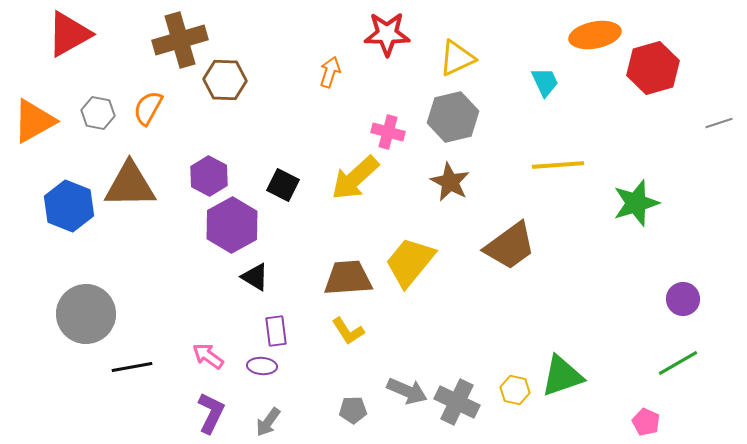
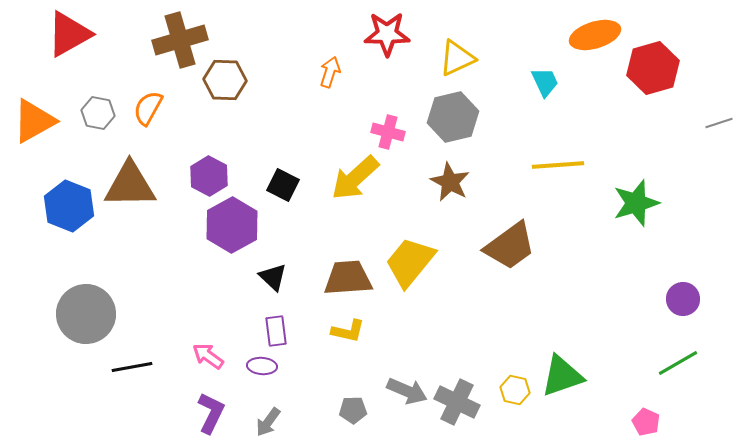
orange ellipse at (595, 35): rotated 6 degrees counterclockwise
black triangle at (255, 277): moved 18 px right; rotated 12 degrees clockwise
yellow L-shape at (348, 331): rotated 44 degrees counterclockwise
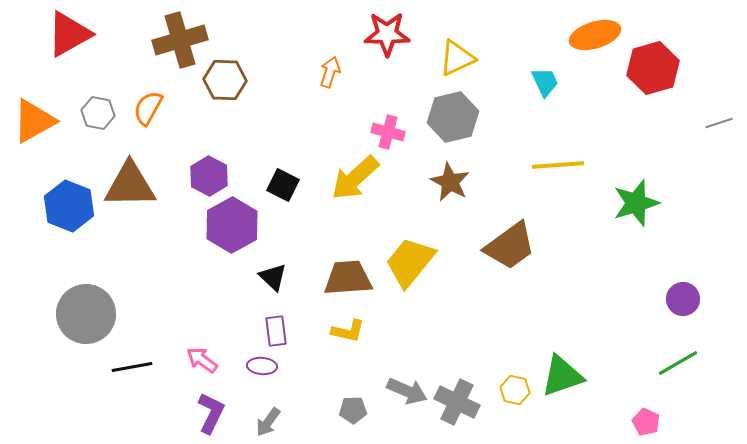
pink arrow at (208, 356): moved 6 px left, 4 px down
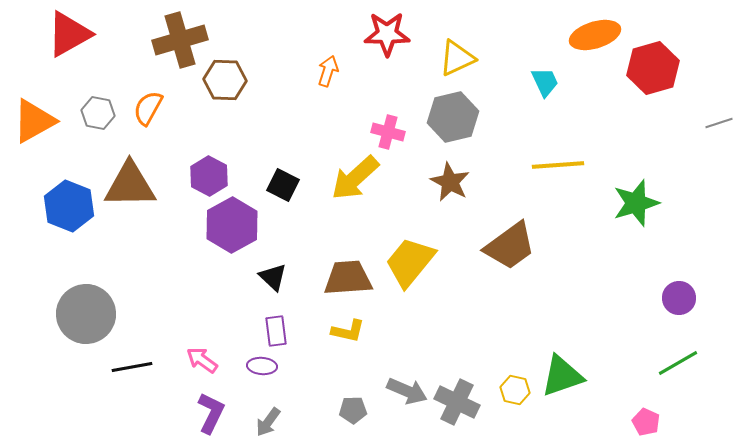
orange arrow at (330, 72): moved 2 px left, 1 px up
purple circle at (683, 299): moved 4 px left, 1 px up
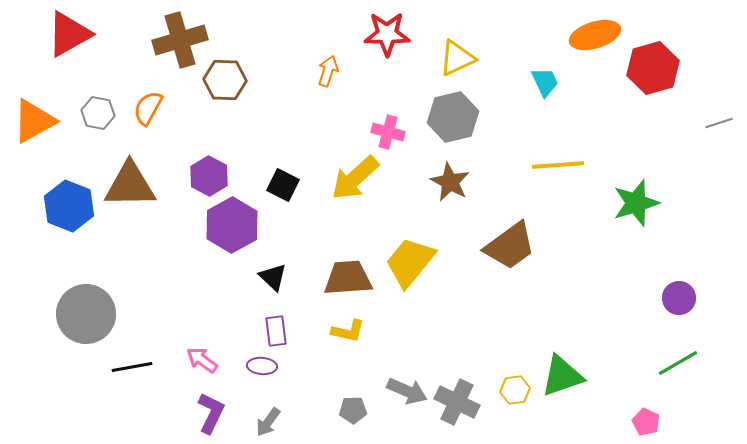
yellow hexagon at (515, 390): rotated 20 degrees counterclockwise
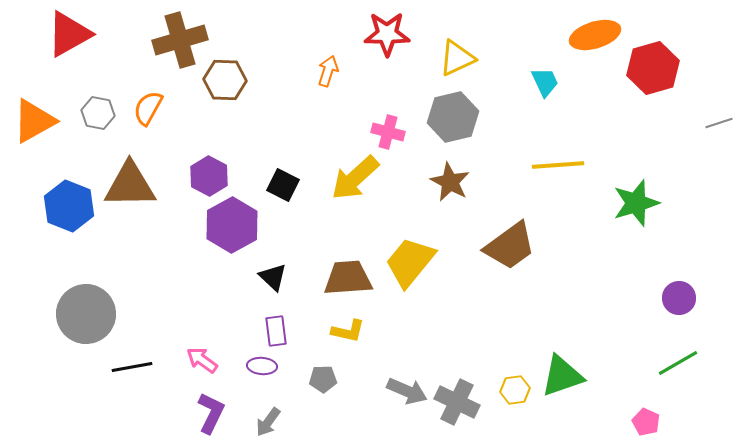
gray pentagon at (353, 410): moved 30 px left, 31 px up
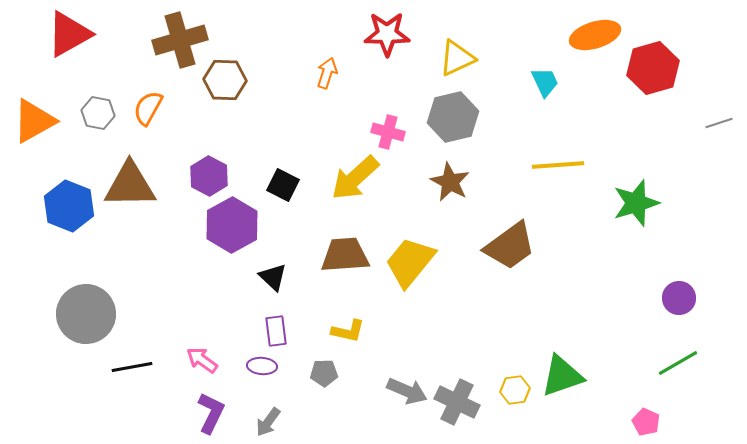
orange arrow at (328, 71): moved 1 px left, 2 px down
brown trapezoid at (348, 278): moved 3 px left, 23 px up
gray pentagon at (323, 379): moved 1 px right, 6 px up
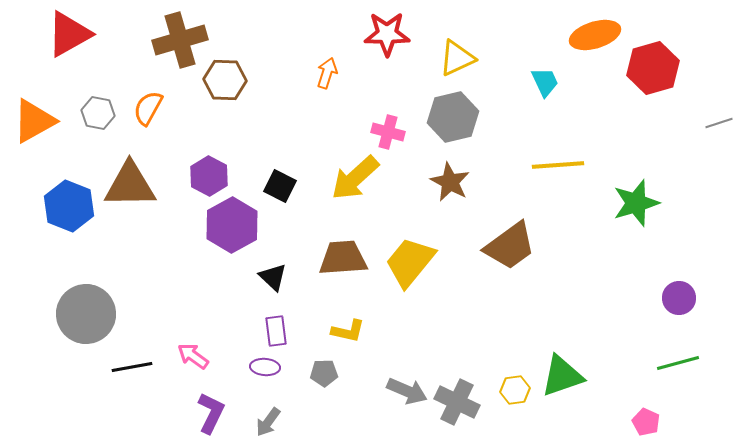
black square at (283, 185): moved 3 px left, 1 px down
brown trapezoid at (345, 255): moved 2 px left, 3 px down
pink arrow at (202, 360): moved 9 px left, 4 px up
green line at (678, 363): rotated 15 degrees clockwise
purple ellipse at (262, 366): moved 3 px right, 1 px down
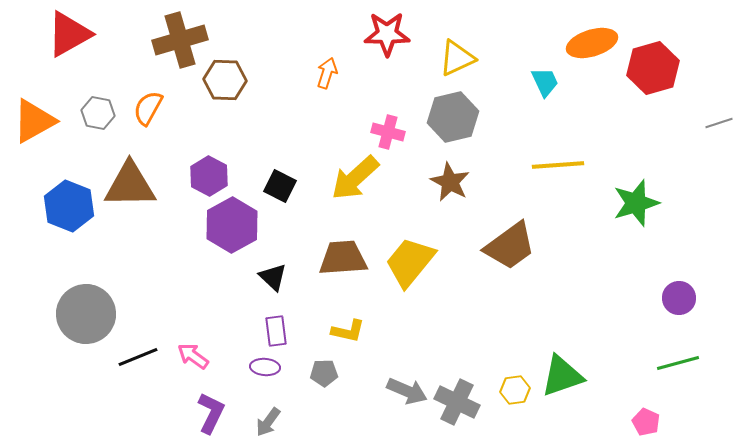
orange ellipse at (595, 35): moved 3 px left, 8 px down
black line at (132, 367): moved 6 px right, 10 px up; rotated 12 degrees counterclockwise
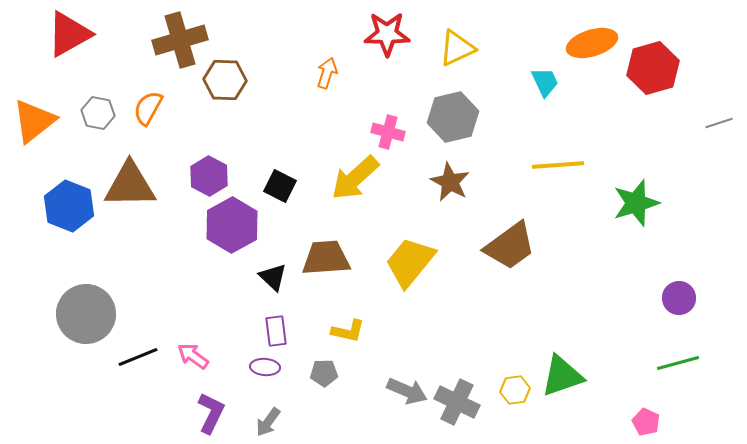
yellow triangle at (457, 58): moved 10 px up
orange triangle at (34, 121): rotated 9 degrees counterclockwise
brown trapezoid at (343, 258): moved 17 px left
